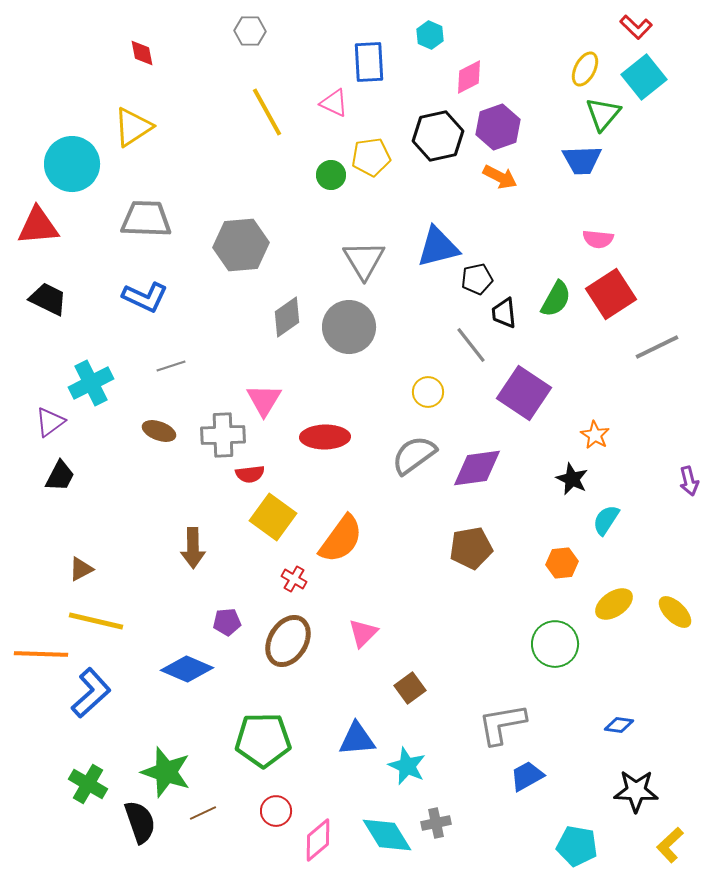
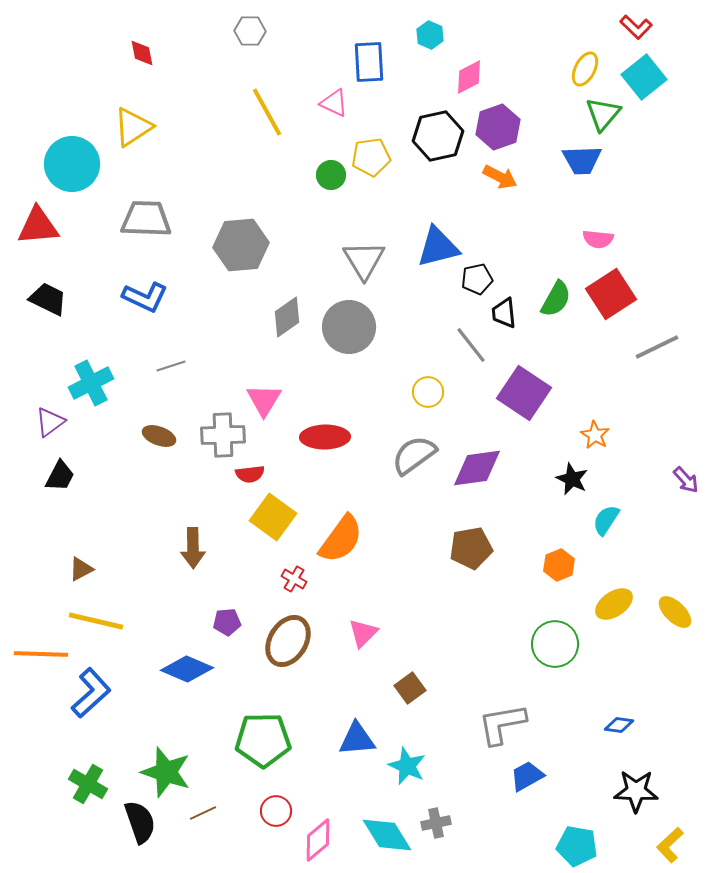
brown ellipse at (159, 431): moved 5 px down
purple arrow at (689, 481): moved 3 px left, 1 px up; rotated 28 degrees counterclockwise
orange hexagon at (562, 563): moved 3 px left, 2 px down; rotated 16 degrees counterclockwise
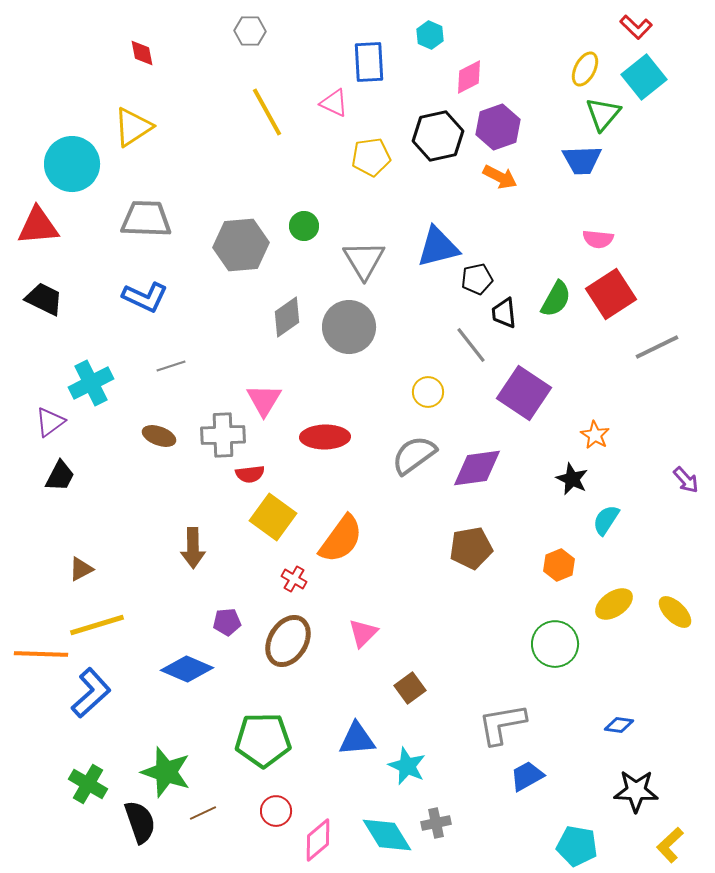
green circle at (331, 175): moved 27 px left, 51 px down
black trapezoid at (48, 299): moved 4 px left
yellow line at (96, 621): moved 1 px right, 4 px down; rotated 30 degrees counterclockwise
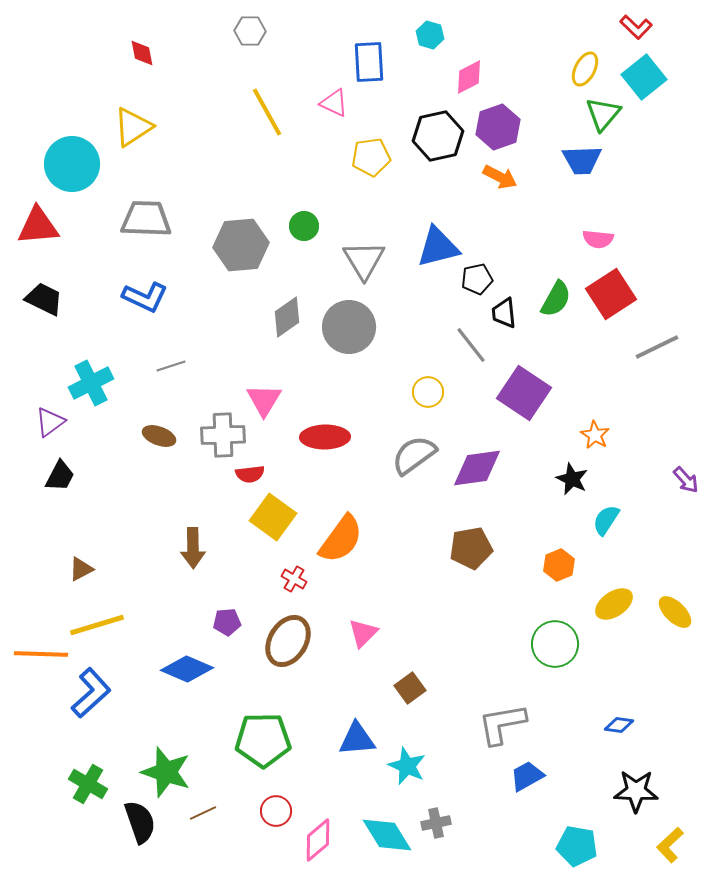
cyan hexagon at (430, 35): rotated 8 degrees counterclockwise
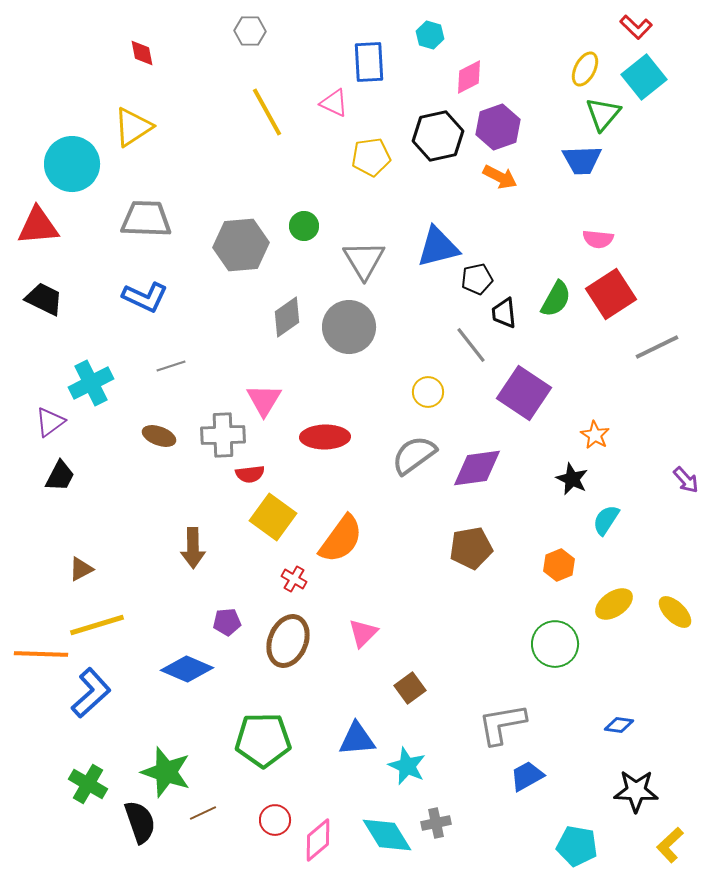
brown ellipse at (288, 641): rotated 9 degrees counterclockwise
red circle at (276, 811): moved 1 px left, 9 px down
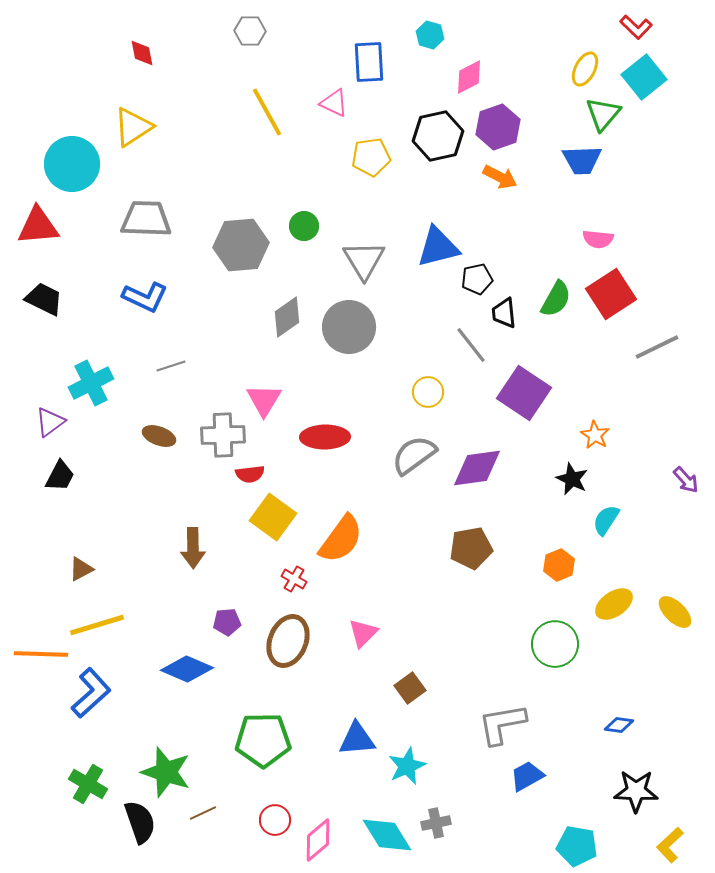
cyan star at (407, 766): rotated 24 degrees clockwise
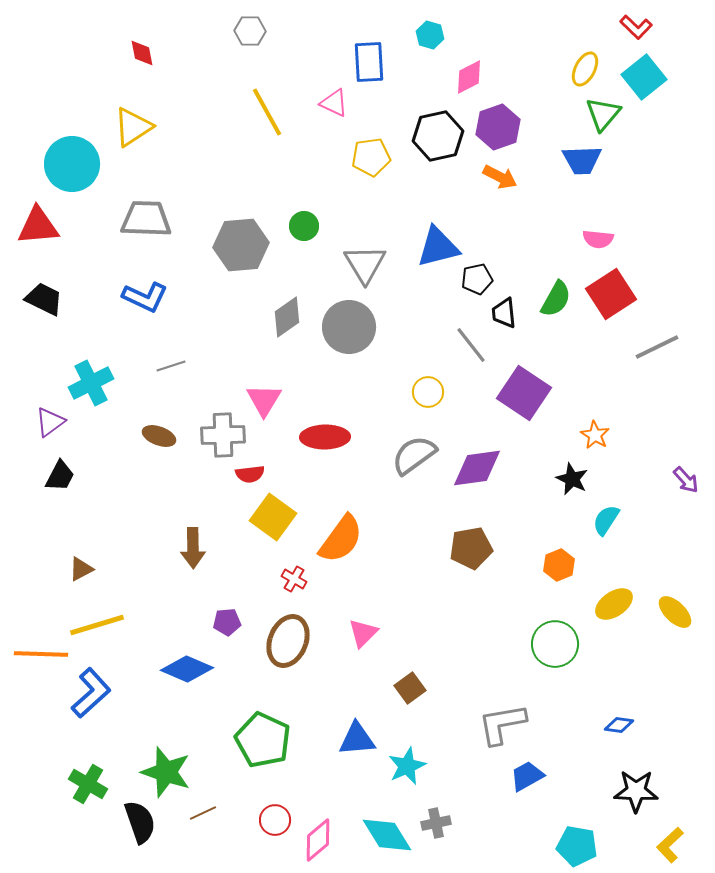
gray triangle at (364, 260): moved 1 px right, 4 px down
green pentagon at (263, 740): rotated 26 degrees clockwise
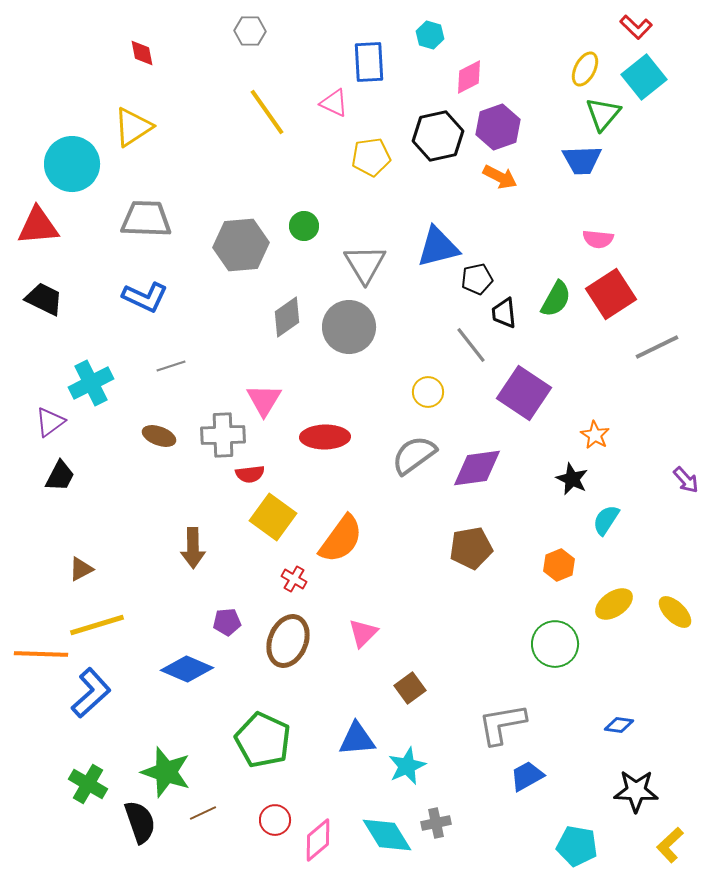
yellow line at (267, 112): rotated 6 degrees counterclockwise
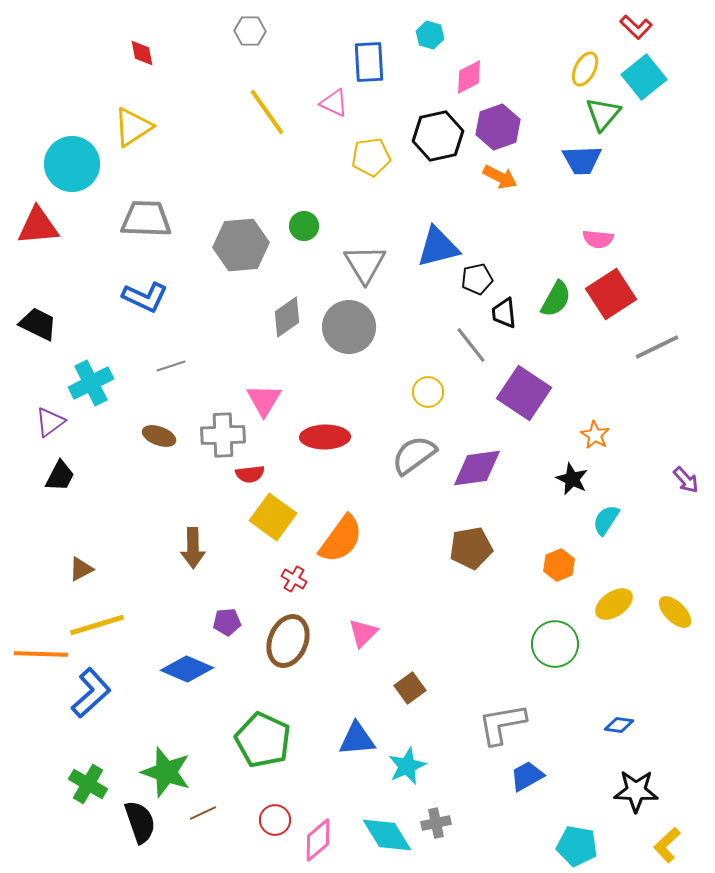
black trapezoid at (44, 299): moved 6 px left, 25 px down
yellow L-shape at (670, 845): moved 3 px left
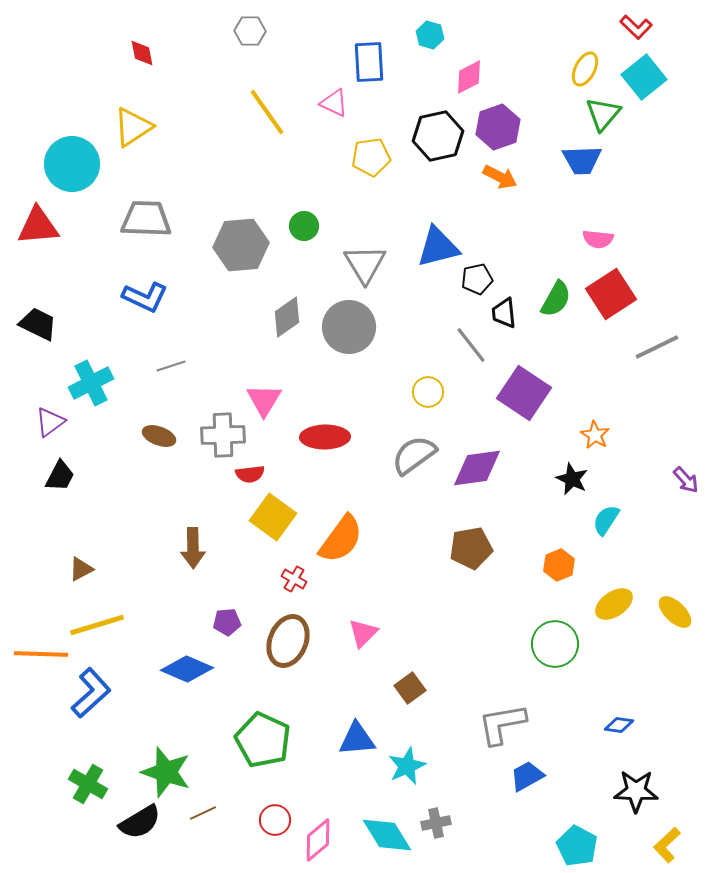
black semicircle at (140, 822): rotated 78 degrees clockwise
cyan pentagon at (577, 846): rotated 18 degrees clockwise
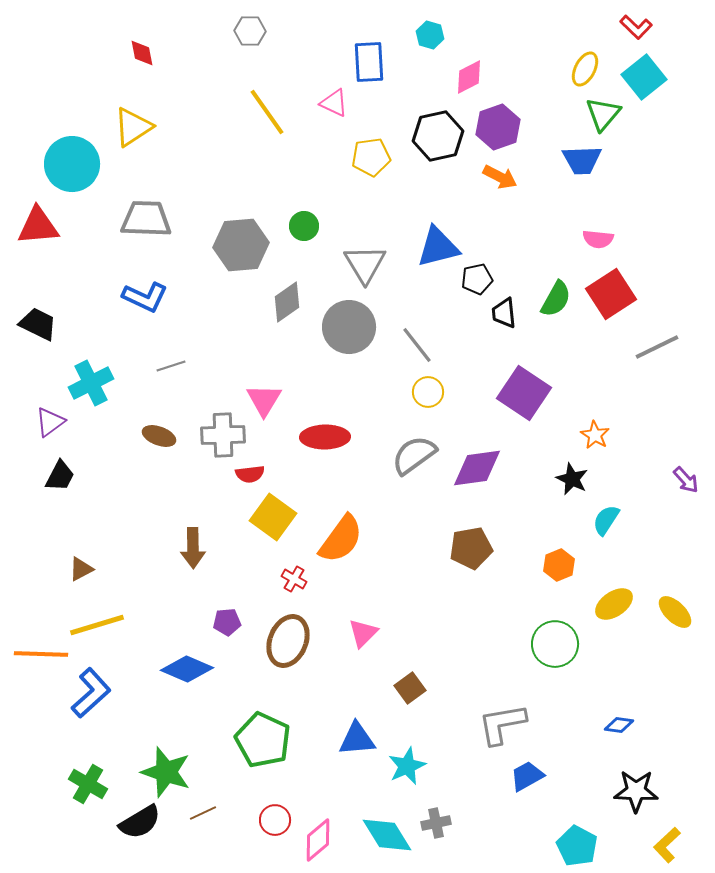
gray diamond at (287, 317): moved 15 px up
gray line at (471, 345): moved 54 px left
